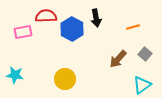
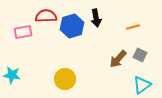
blue hexagon: moved 3 px up; rotated 15 degrees clockwise
gray square: moved 5 px left, 1 px down; rotated 16 degrees counterclockwise
cyan star: moved 3 px left
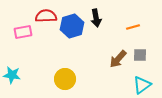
gray square: rotated 24 degrees counterclockwise
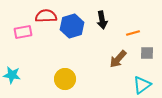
black arrow: moved 6 px right, 2 px down
orange line: moved 6 px down
gray square: moved 7 px right, 2 px up
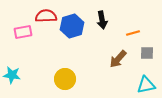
cyan triangle: moved 4 px right; rotated 24 degrees clockwise
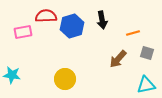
gray square: rotated 16 degrees clockwise
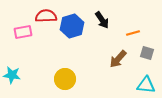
black arrow: rotated 24 degrees counterclockwise
cyan triangle: rotated 18 degrees clockwise
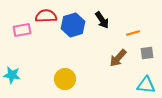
blue hexagon: moved 1 px right, 1 px up
pink rectangle: moved 1 px left, 2 px up
gray square: rotated 24 degrees counterclockwise
brown arrow: moved 1 px up
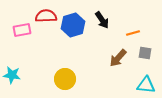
gray square: moved 2 px left; rotated 16 degrees clockwise
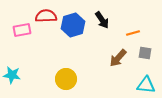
yellow circle: moved 1 px right
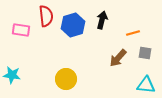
red semicircle: rotated 85 degrees clockwise
black arrow: rotated 132 degrees counterclockwise
pink rectangle: moved 1 px left; rotated 18 degrees clockwise
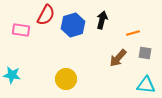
red semicircle: moved 1 px up; rotated 35 degrees clockwise
